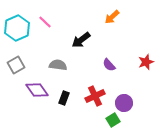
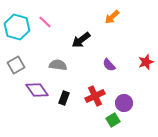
cyan hexagon: moved 1 px up; rotated 20 degrees counterclockwise
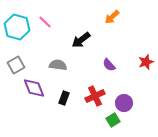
purple diamond: moved 3 px left, 2 px up; rotated 15 degrees clockwise
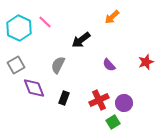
cyan hexagon: moved 2 px right, 1 px down; rotated 10 degrees clockwise
gray semicircle: rotated 72 degrees counterclockwise
red cross: moved 4 px right, 4 px down
green square: moved 2 px down
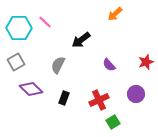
orange arrow: moved 3 px right, 3 px up
cyan hexagon: rotated 25 degrees counterclockwise
gray square: moved 3 px up
purple diamond: moved 3 px left, 1 px down; rotated 25 degrees counterclockwise
purple circle: moved 12 px right, 9 px up
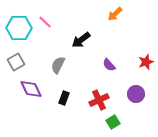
purple diamond: rotated 20 degrees clockwise
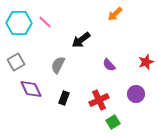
cyan hexagon: moved 5 px up
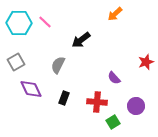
purple semicircle: moved 5 px right, 13 px down
purple circle: moved 12 px down
red cross: moved 2 px left, 2 px down; rotated 30 degrees clockwise
